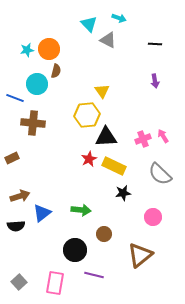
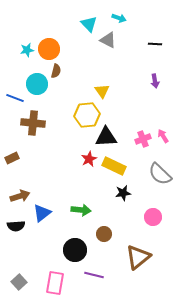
brown triangle: moved 2 px left, 2 px down
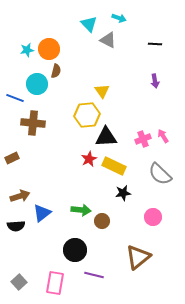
brown circle: moved 2 px left, 13 px up
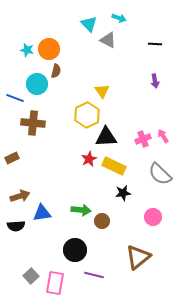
cyan star: rotated 24 degrees clockwise
yellow hexagon: rotated 20 degrees counterclockwise
blue triangle: rotated 30 degrees clockwise
gray square: moved 12 px right, 6 px up
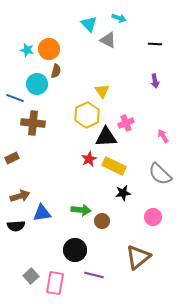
pink cross: moved 17 px left, 16 px up
